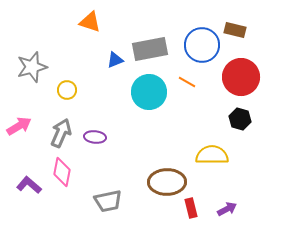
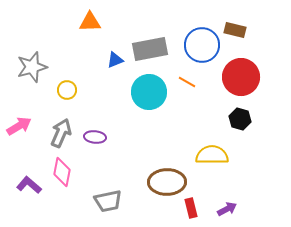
orange triangle: rotated 20 degrees counterclockwise
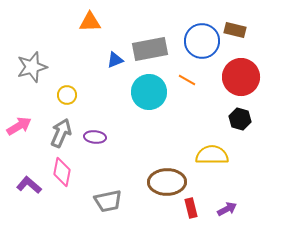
blue circle: moved 4 px up
orange line: moved 2 px up
yellow circle: moved 5 px down
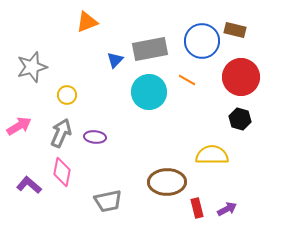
orange triangle: moved 3 px left; rotated 20 degrees counterclockwise
blue triangle: rotated 24 degrees counterclockwise
red rectangle: moved 6 px right
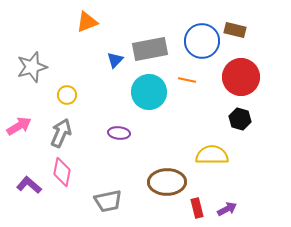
orange line: rotated 18 degrees counterclockwise
purple ellipse: moved 24 px right, 4 px up
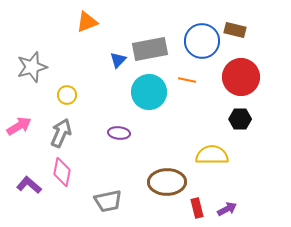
blue triangle: moved 3 px right
black hexagon: rotated 15 degrees counterclockwise
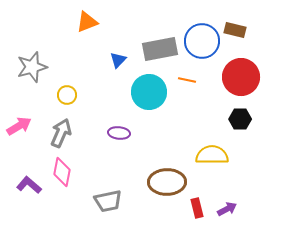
gray rectangle: moved 10 px right
